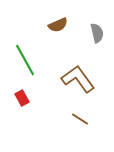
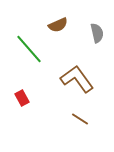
green line: moved 4 px right, 11 px up; rotated 12 degrees counterclockwise
brown L-shape: moved 1 px left
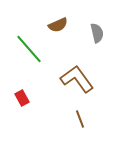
brown line: rotated 36 degrees clockwise
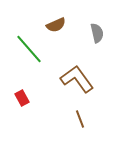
brown semicircle: moved 2 px left
